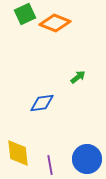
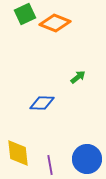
blue diamond: rotated 10 degrees clockwise
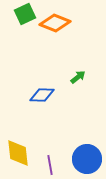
blue diamond: moved 8 px up
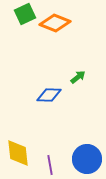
blue diamond: moved 7 px right
